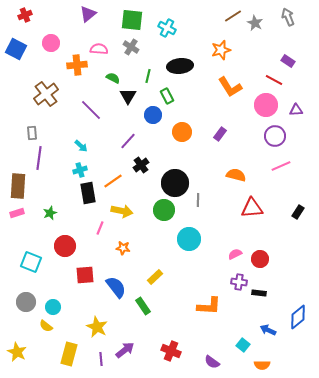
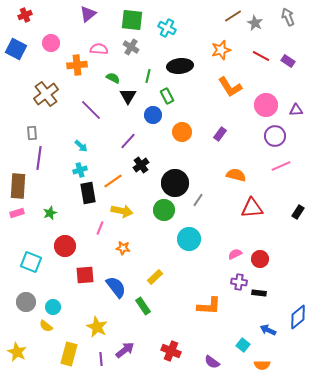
red line at (274, 80): moved 13 px left, 24 px up
gray line at (198, 200): rotated 32 degrees clockwise
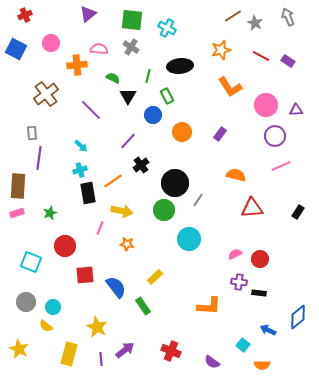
orange star at (123, 248): moved 4 px right, 4 px up
yellow star at (17, 352): moved 2 px right, 3 px up
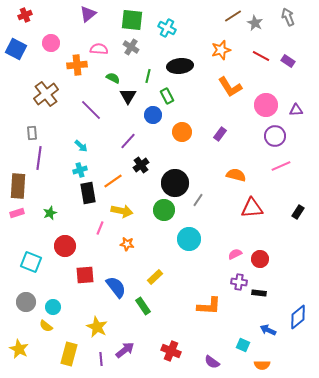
cyan square at (243, 345): rotated 16 degrees counterclockwise
